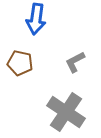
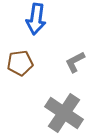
brown pentagon: rotated 20 degrees counterclockwise
gray cross: moved 2 px left, 1 px down
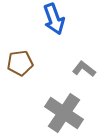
blue arrow: moved 18 px right; rotated 28 degrees counterclockwise
gray L-shape: moved 9 px right, 7 px down; rotated 65 degrees clockwise
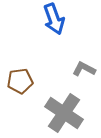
brown pentagon: moved 18 px down
gray L-shape: rotated 10 degrees counterclockwise
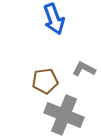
brown pentagon: moved 25 px right
gray cross: moved 2 px down; rotated 12 degrees counterclockwise
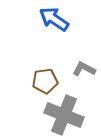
blue arrow: rotated 144 degrees clockwise
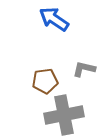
gray L-shape: rotated 15 degrees counterclockwise
gray cross: rotated 33 degrees counterclockwise
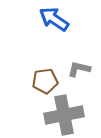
gray L-shape: moved 5 px left
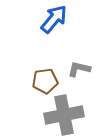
blue arrow: rotated 96 degrees clockwise
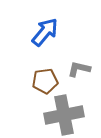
blue arrow: moved 9 px left, 13 px down
